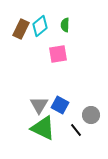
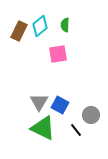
brown rectangle: moved 2 px left, 2 px down
gray triangle: moved 3 px up
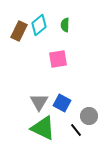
cyan diamond: moved 1 px left, 1 px up
pink square: moved 5 px down
blue square: moved 2 px right, 2 px up
gray circle: moved 2 px left, 1 px down
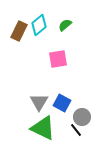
green semicircle: rotated 48 degrees clockwise
gray circle: moved 7 px left, 1 px down
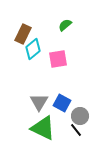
cyan diamond: moved 6 px left, 24 px down
brown rectangle: moved 4 px right, 3 px down
gray circle: moved 2 px left, 1 px up
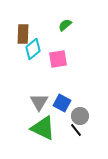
brown rectangle: rotated 24 degrees counterclockwise
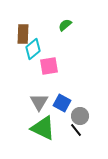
pink square: moved 9 px left, 7 px down
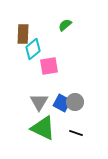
gray circle: moved 5 px left, 14 px up
black line: moved 3 px down; rotated 32 degrees counterclockwise
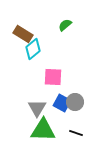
brown rectangle: rotated 60 degrees counterclockwise
pink square: moved 4 px right, 11 px down; rotated 12 degrees clockwise
gray triangle: moved 2 px left, 6 px down
green triangle: moved 2 px down; rotated 24 degrees counterclockwise
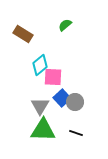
cyan diamond: moved 7 px right, 16 px down
blue square: moved 5 px up; rotated 18 degrees clockwise
gray triangle: moved 3 px right, 2 px up
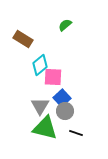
brown rectangle: moved 5 px down
gray circle: moved 10 px left, 9 px down
green triangle: moved 2 px right, 2 px up; rotated 12 degrees clockwise
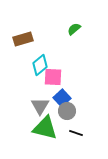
green semicircle: moved 9 px right, 4 px down
brown rectangle: rotated 48 degrees counterclockwise
gray circle: moved 2 px right
